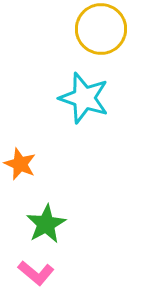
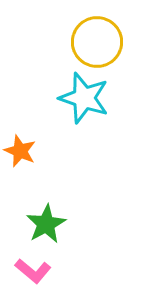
yellow circle: moved 4 px left, 13 px down
orange star: moved 13 px up
pink L-shape: moved 3 px left, 2 px up
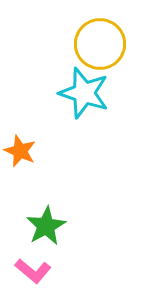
yellow circle: moved 3 px right, 2 px down
cyan star: moved 5 px up
green star: moved 2 px down
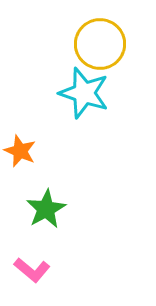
green star: moved 17 px up
pink L-shape: moved 1 px left, 1 px up
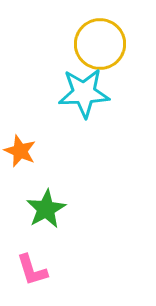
cyan star: rotated 21 degrees counterclockwise
pink L-shape: rotated 33 degrees clockwise
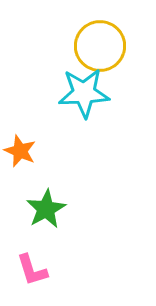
yellow circle: moved 2 px down
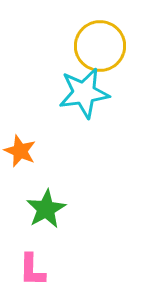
cyan star: rotated 6 degrees counterclockwise
pink L-shape: rotated 18 degrees clockwise
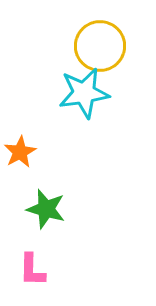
orange star: moved 1 px down; rotated 20 degrees clockwise
green star: rotated 27 degrees counterclockwise
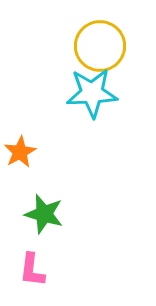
cyan star: moved 8 px right; rotated 6 degrees clockwise
green star: moved 2 px left, 5 px down
pink L-shape: rotated 6 degrees clockwise
